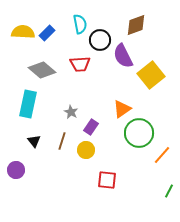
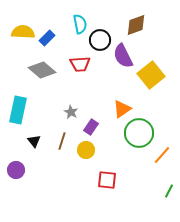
blue rectangle: moved 5 px down
cyan rectangle: moved 10 px left, 6 px down
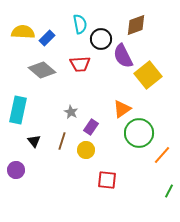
black circle: moved 1 px right, 1 px up
yellow square: moved 3 px left
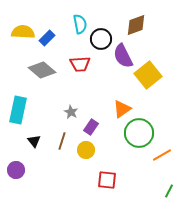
orange line: rotated 18 degrees clockwise
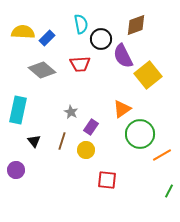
cyan semicircle: moved 1 px right
green circle: moved 1 px right, 1 px down
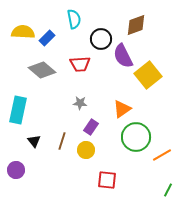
cyan semicircle: moved 7 px left, 5 px up
gray star: moved 9 px right, 9 px up; rotated 24 degrees counterclockwise
green circle: moved 4 px left, 3 px down
green line: moved 1 px left, 1 px up
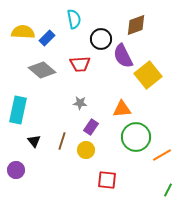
orange triangle: rotated 30 degrees clockwise
